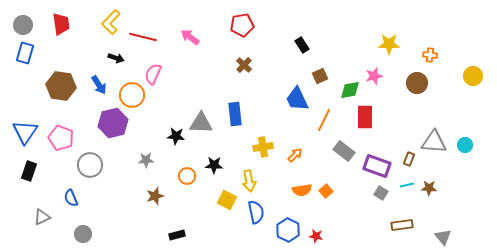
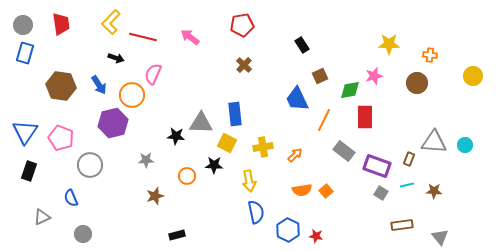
brown star at (429, 188): moved 5 px right, 3 px down
yellow square at (227, 200): moved 57 px up
gray triangle at (443, 237): moved 3 px left
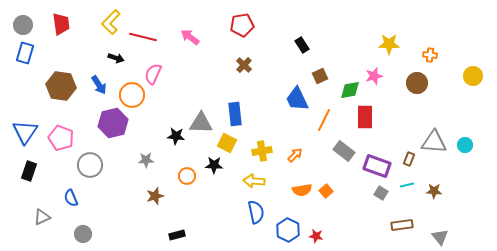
yellow cross at (263, 147): moved 1 px left, 4 px down
yellow arrow at (249, 181): moved 5 px right; rotated 105 degrees clockwise
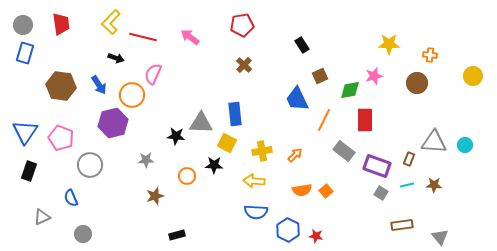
red rectangle at (365, 117): moved 3 px down
brown star at (434, 191): moved 6 px up
blue semicircle at (256, 212): rotated 105 degrees clockwise
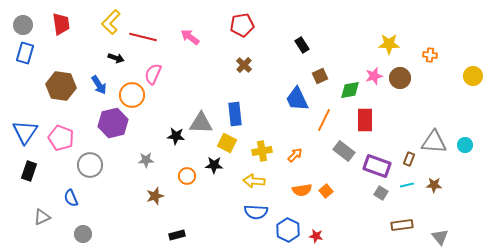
brown circle at (417, 83): moved 17 px left, 5 px up
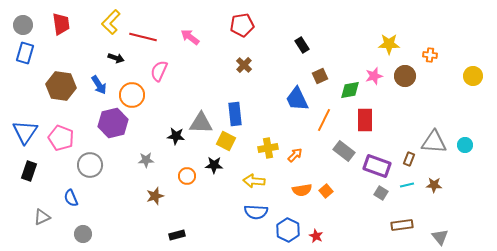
pink semicircle at (153, 74): moved 6 px right, 3 px up
brown circle at (400, 78): moved 5 px right, 2 px up
yellow square at (227, 143): moved 1 px left, 2 px up
yellow cross at (262, 151): moved 6 px right, 3 px up
red star at (316, 236): rotated 16 degrees clockwise
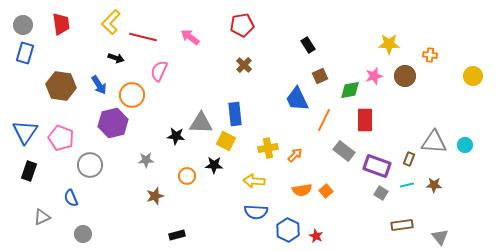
black rectangle at (302, 45): moved 6 px right
